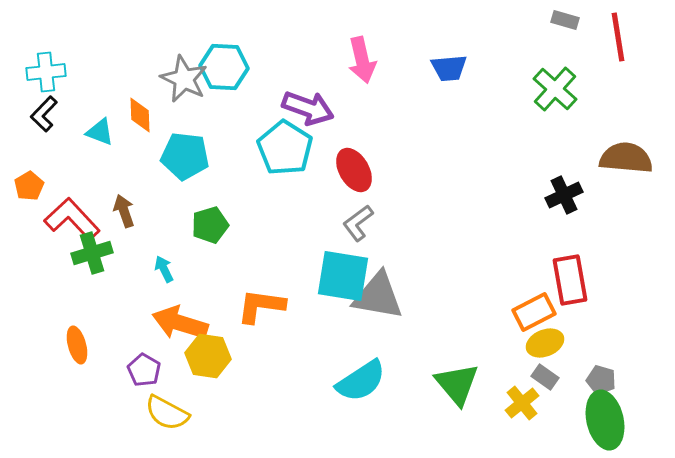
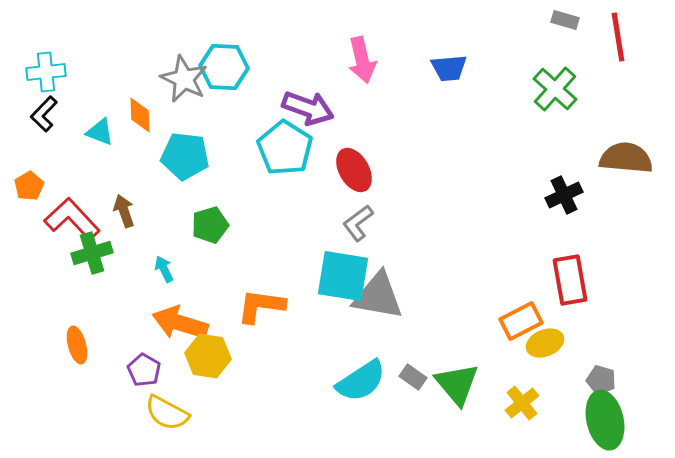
orange rectangle at (534, 312): moved 13 px left, 9 px down
gray rectangle at (545, 377): moved 132 px left
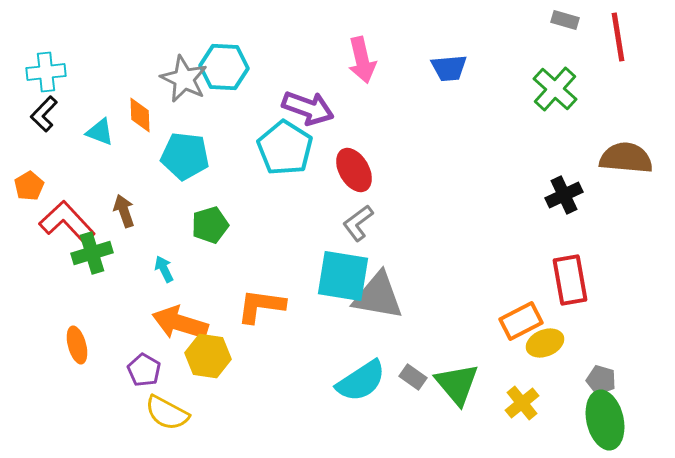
red L-shape at (72, 219): moved 5 px left, 3 px down
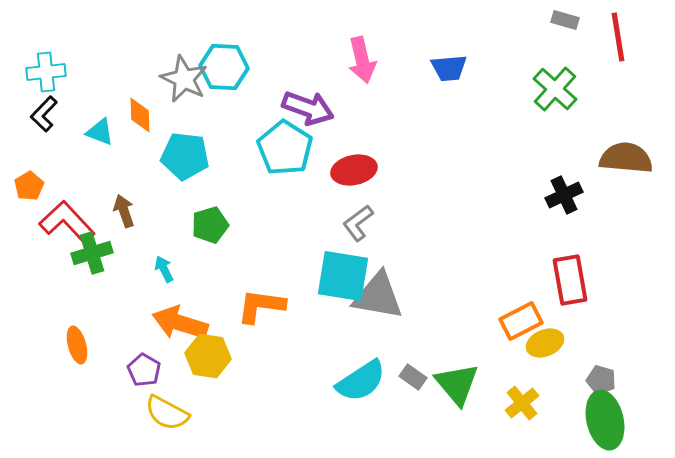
red ellipse at (354, 170): rotated 72 degrees counterclockwise
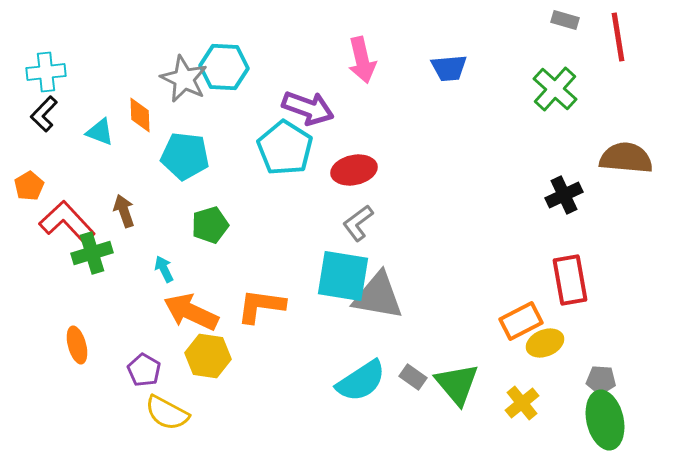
orange arrow at (180, 323): moved 11 px right, 11 px up; rotated 8 degrees clockwise
gray pentagon at (601, 380): rotated 12 degrees counterclockwise
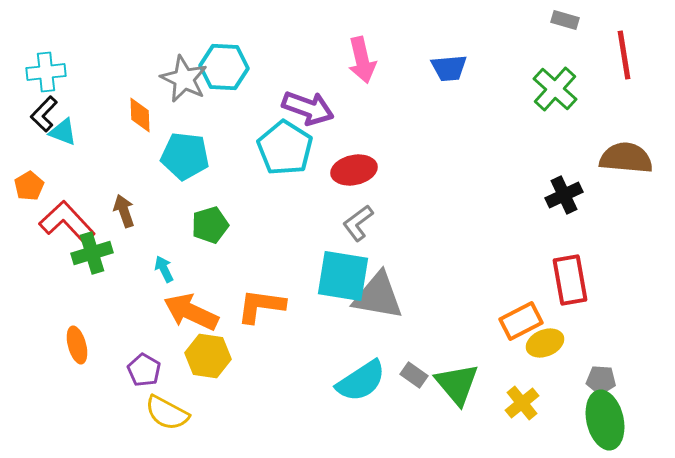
red line at (618, 37): moved 6 px right, 18 px down
cyan triangle at (100, 132): moved 37 px left
gray rectangle at (413, 377): moved 1 px right, 2 px up
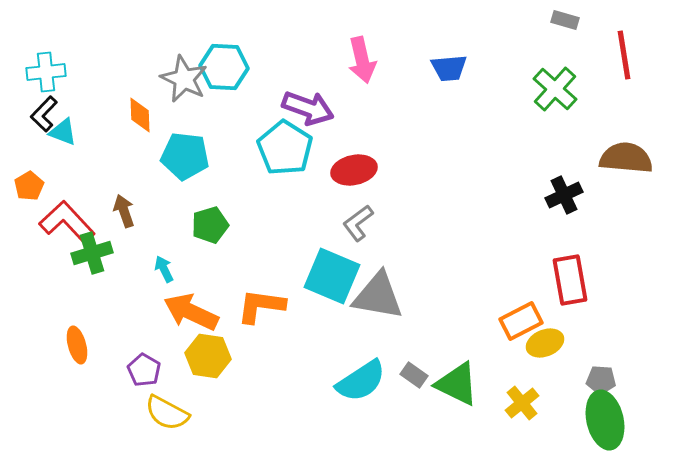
cyan square at (343, 276): moved 11 px left; rotated 14 degrees clockwise
green triangle at (457, 384): rotated 24 degrees counterclockwise
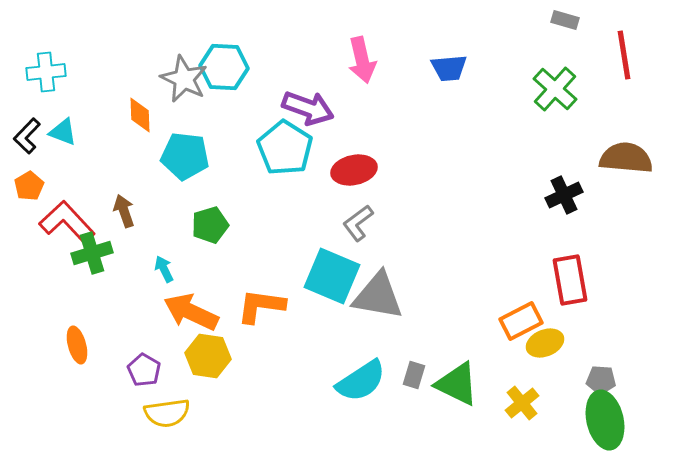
black L-shape at (44, 114): moved 17 px left, 22 px down
gray rectangle at (414, 375): rotated 72 degrees clockwise
yellow semicircle at (167, 413): rotated 36 degrees counterclockwise
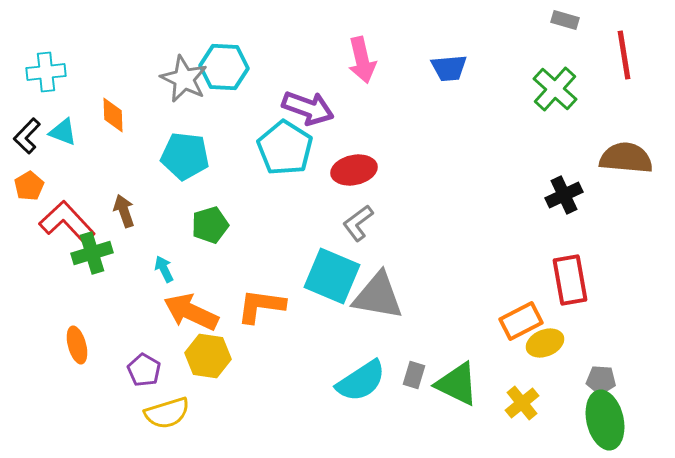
orange diamond at (140, 115): moved 27 px left
yellow semicircle at (167, 413): rotated 9 degrees counterclockwise
